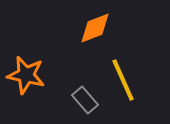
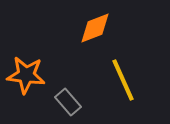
orange star: rotated 6 degrees counterclockwise
gray rectangle: moved 17 px left, 2 px down
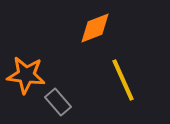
gray rectangle: moved 10 px left
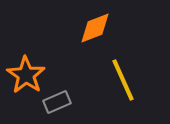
orange star: rotated 27 degrees clockwise
gray rectangle: moved 1 px left; rotated 72 degrees counterclockwise
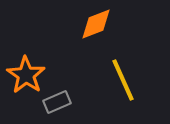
orange diamond: moved 1 px right, 4 px up
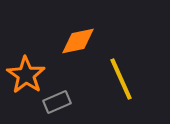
orange diamond: moved 18 px left, 17 px down; rotated 9 degrees clockwise
yellow line: moved 2 px left, 1 px up
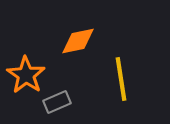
yellow line: rotated 15 degrees clockwise
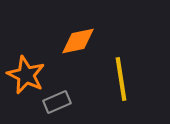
orange star: rotated 9 degrees counterclockwise
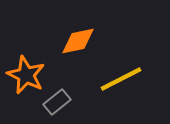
yellow line: rotated 72 degrees clockwise
gray rectangle: rotated 16 degrees counterclockwise
